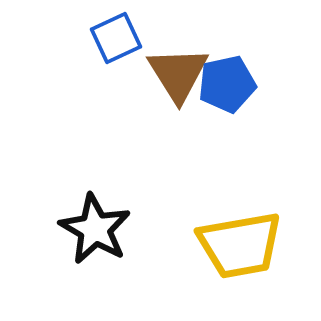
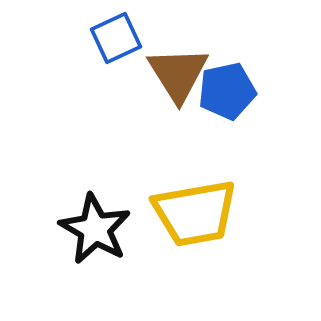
blue pentagon: moved 7 px down
yellow trapezoid: moved 45 px left, 32 px up
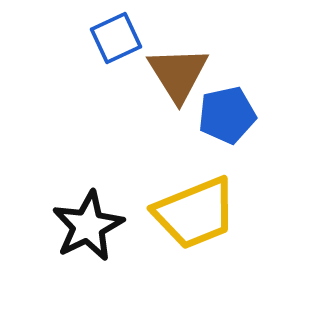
blue pentagon: moved 24 px down
yellow trapezoid: rotated 12 degrees counterclockwise
black star: moved 7 px left, 3 px up; rotated 16 degrees clockwise
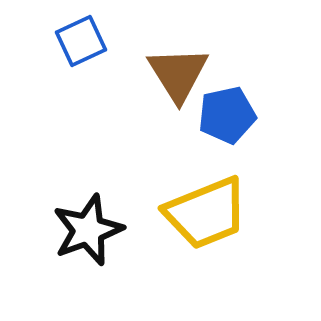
blue square: moved 35 px left, 3 px down
yellow trapezoid: moved 11 px right
black star: moved 4 px down; rotated 6 degrees clockwise
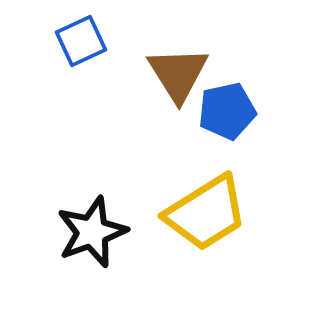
blue pentagon: moved 4 px up
yellow trapezoid: rotated 10 degrees counterclockwise
black star: moved 4 px right, 2 px down
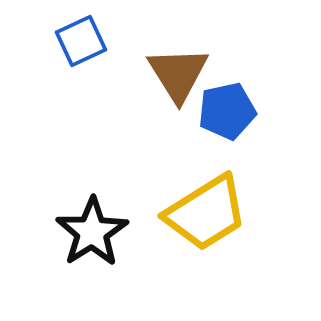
black star: rotated 12 degrees counterclockwise
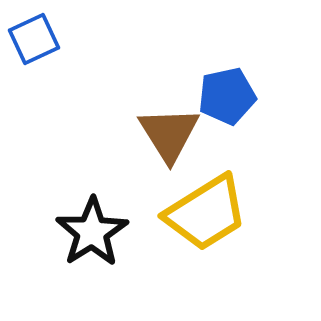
blue square: moved 47 px left, 2 px up
brown triangle: moved 9 px left, 60 px down
blue pentagon: moved 15 px up
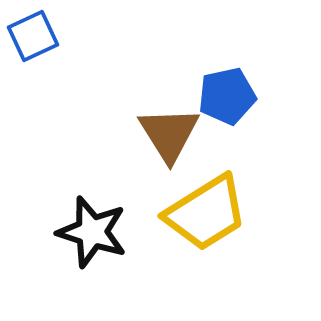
blue square: moved 1 px left, 3 px up
black star: rotated 22 degrees counterclockwise
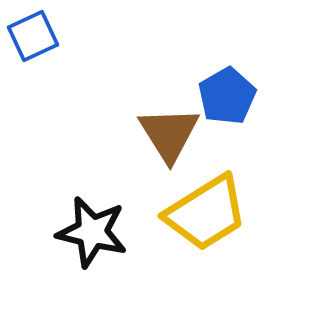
blue pentagon: rotated 18 degrees counterclockwise
black star: rotated 4 degrees counterclockwise
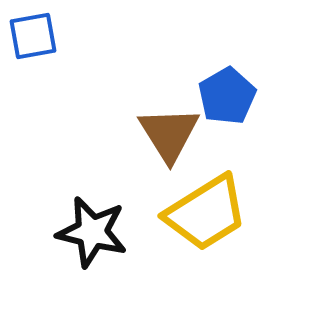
blue square: rotated 15 degrees clockwise
